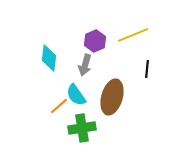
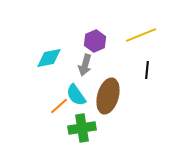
yellow line: moved 8 px right
cyan diamond: rotated 72 degrees clockwise
black line: moved 1 px down
brown ellipse: moved 4 px left, 1 px up
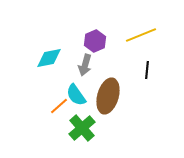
green cross: rotated 32 degrees counterclockwise
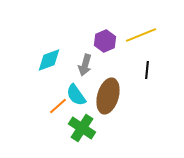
purple hexagon: moved 10 px right
cyan diamond: moved 2 px down; rotated 8 degrees counterclockwise
orange line: moved 1 px left
green cross: rotated 16 degrees counterclockwise
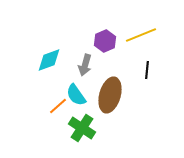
brown ellipse: moved 2 px right, 1 px up
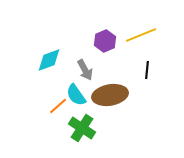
gray arrow: moved 5 px down; rotated 45 degrees counterclockwise
brown ellipse: rotated 64 degrees clockwise
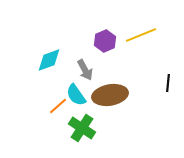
black line: moved 21 px right, 13 px down
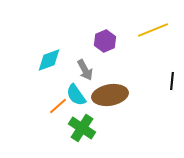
yellow line: moved 12 px right, 5 px up
black line: moved 4 px right, 2 px up
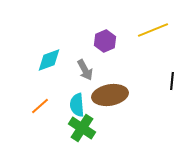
cyan semicircle: moved 1 px right, 10 px down; rotated 30 degrees clockwise
orange line: moved 18 px left
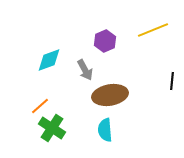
cyan semicircle: moved 28 px right, 25 px down
green cross: moved 30 px left
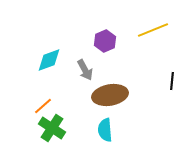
orange line: moved 3 px right
